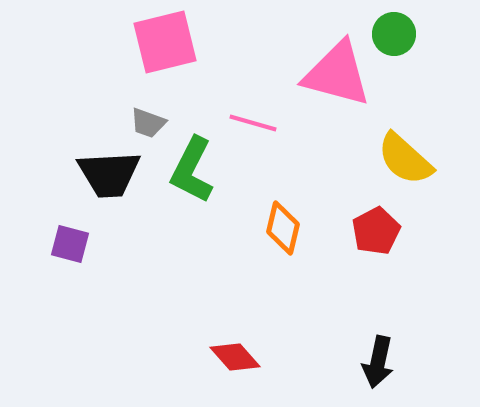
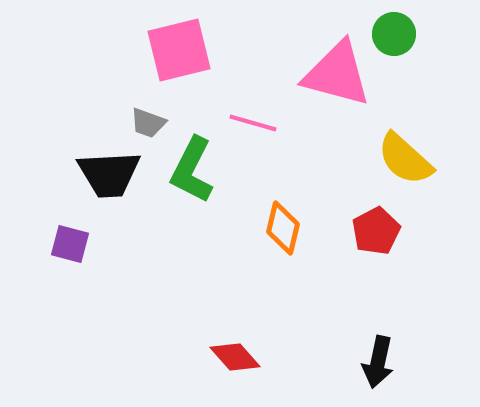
pink square: moved 14 px right, 8 px down
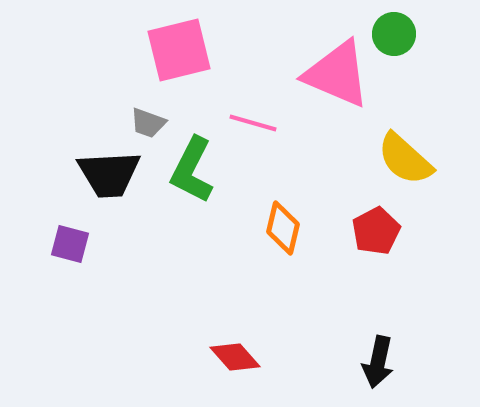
pink triangle: rotated 8 degrees clockwise
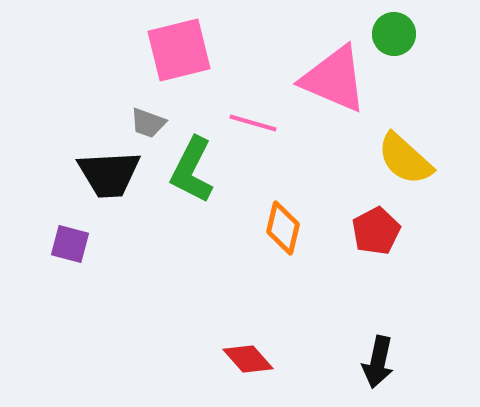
pink triangle: moved 3 px left, 5 px down
red diamond: moved 13 px right, 2 px down
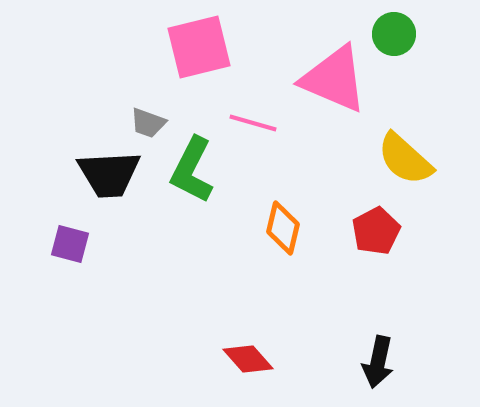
pink square: moved 20 px right, 3 px up
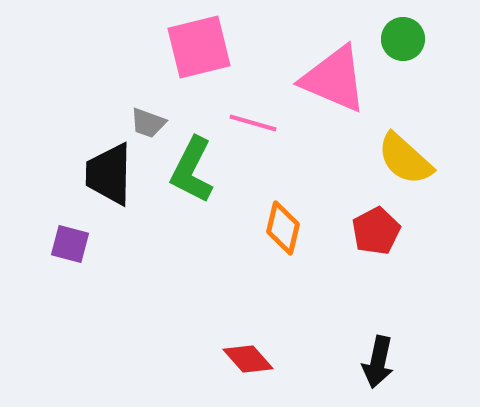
green circle: moved 9 px right, 5 px down
black trapezoid: rotated 94 degrees clockwise
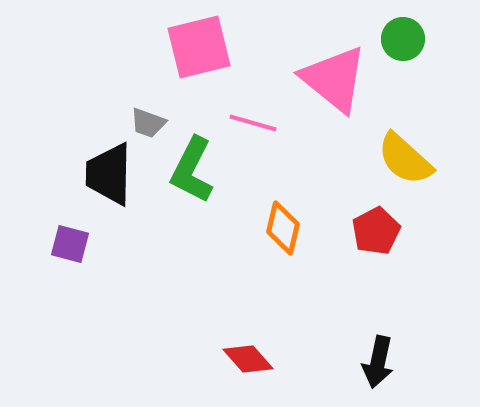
pink triangle: rotated 16 degrees clockwise
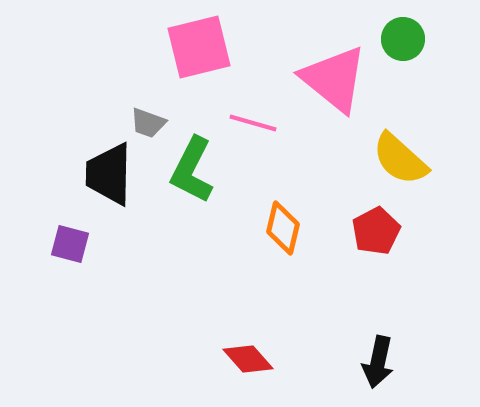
yellow semicircle: moved 5 px left
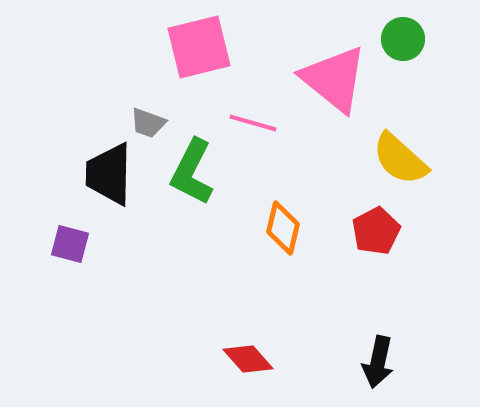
green L-shape: moved 2 px down
